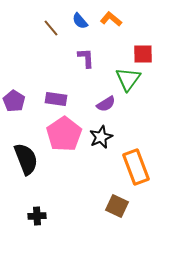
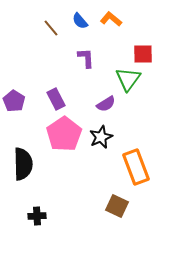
purple rectangle: rotated 55 degrees clockwise
black semicircle: moved 3 px left, 5 px down; rotated 20 degrees clockwise
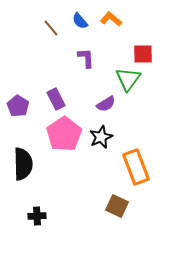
purple pentagon: moved 4 px right, 5 px down
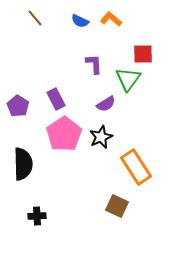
blue semicircle: rotated 24 degrees counterclockwise
brown line: moved 16 px left, 10 px up
purple L-shape: moved 8 px right, 6 px down
orange rectangle: rotated 12 degrees counterclockwise
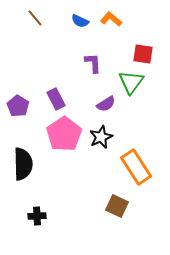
red square: rotated 10 degrees clockwise
purple L-shape: moved 1 px left, 1 px up
green triangle: moved 3 px right, 3 px down
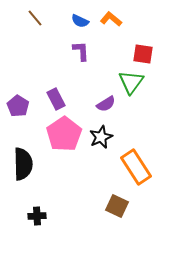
purple L-shape: moved 12 px left, 12 px up
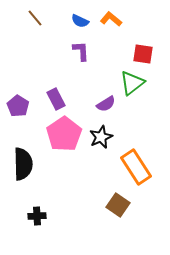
green triangle: moved 1 px right, 1 px down; rotated 16 degrees clockwise
brown square: moved 1 px right, 1 px up; rotated 10 degrees clockwise
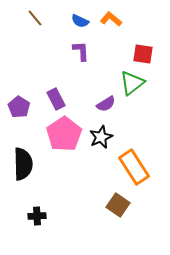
purple pentagon: moved 1 px right, 1 px down
orange rectangle: moved 2 px left
